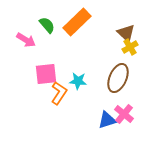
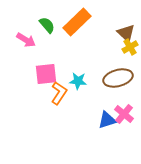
brown ellipse: rotated 52 degrees clockwise
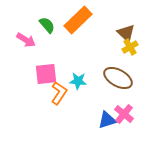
orange rectangle: moved 1 px right, 2 px up
brown ellipse: rotated 44 degrees clockwise
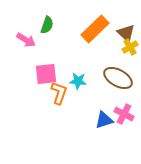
orange rectangle: moved 17 px right, 9 px down
green semicircle: rotated 60 degrees clockwise
orange L-shape: rotated 15 degrees counterclockwise
pink cross: rotated 12 degrees counterclockwise
blue triangle: moved 3 px left
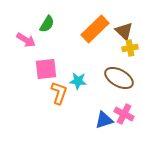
green semicircle: moved 1 px up; rotated 12 degrees clockwise
brown triangle: moved 2 px left, 2 px up
yellow cross: moved 1 px down; rotated 21 degrees clockwise
pink square: moved 5 px up
brown ellipse: moved 1 px right
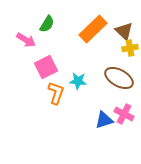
orange rectangle: moved 2 px left
pink square: moved 2 px up; rotated 20 degrees counterclockwise
orange L-shape: moved 3 px left
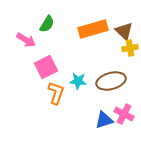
orange rectangle: rotated 28 degrees clockwise
brown ellipse: moved 8 px left, 3 px down; rotated 44 degrees counterclockwise
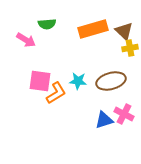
green semicircle: rotated 54 degrees clockwise
pink square: moved 6 px left, 14 px down; rotated 35 degrees clockwise
orange L-shape: rotated 40 degrees clockwise
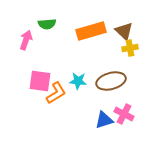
orange rectangle: moved 2 px left, 2 px down
pink arrow: rotated 102 degrees counterclockwise
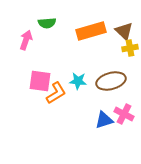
green semicircle: moved 1 px up
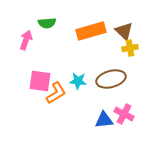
brown ellipse: moved 2 px up
blue triangle: rotated 12 degrees clockwise
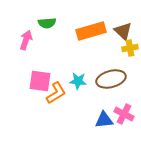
brown triangle: moved 1 px left
